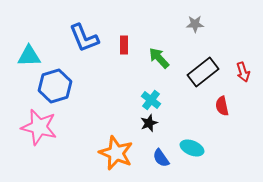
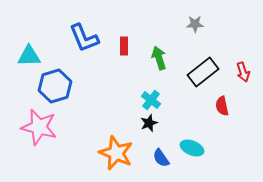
red rectangle: moved 1 px down
green arrow: rotated 25 degrees clockwise
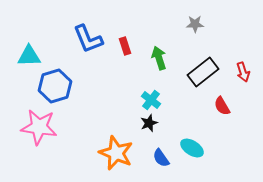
blue L-shape: moved 4 px right, 1 px down
red rectangle: moved 1 px right; rotated 18 degrees counterclockwise
red semicircle: rotated 18 degrees counterclockwise
pink star: rotated 6 degrees counterclockwise
cyan ellipse: rotated 10 degrees clockwise
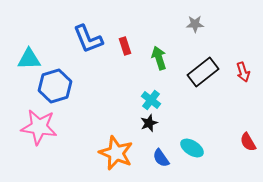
cyan triangle: moved 3 px down
red semicircle: moved 26 px right, 36 px down
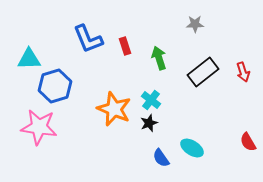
orange star: moved 2 px left, 44 px up
